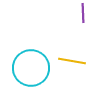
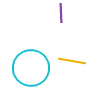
purple line: moved 22 px left
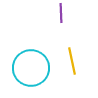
yellow line: rotated 68 degrees clockwise
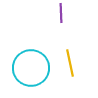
yellow line: moved 2 px left, 2 px down
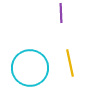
cyan circle: moved 1 px left
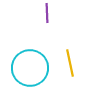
purple line: moved 14 px left
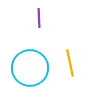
purple line: moved 8 px left, 5 px down
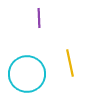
cyan circle: moved 3 px left, 6 px down
